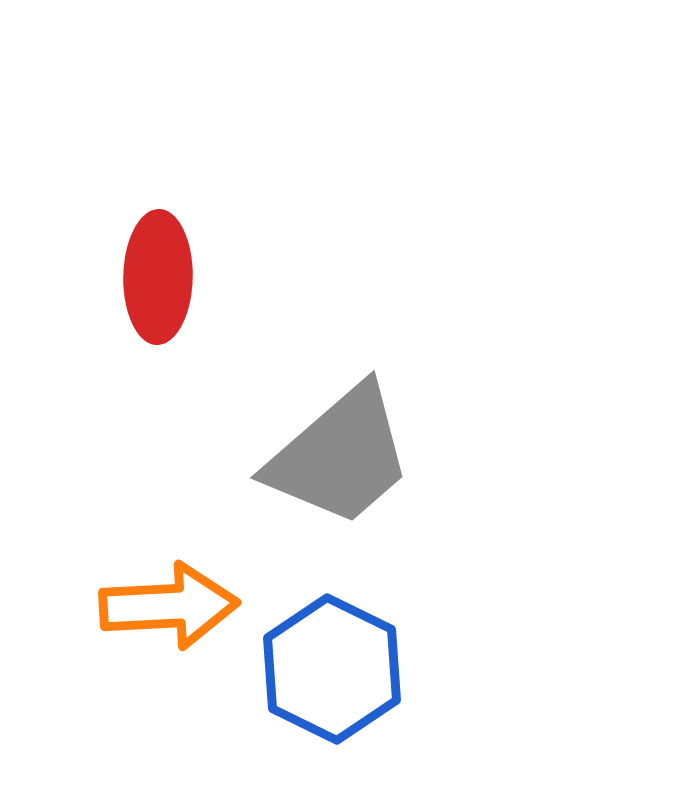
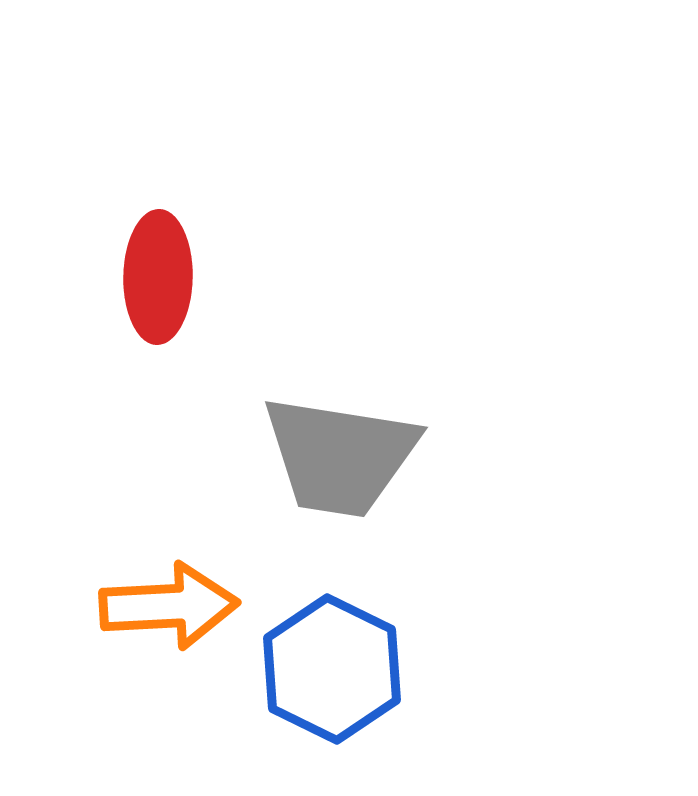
gray trapezoid: rotated 50 degrees clockwise
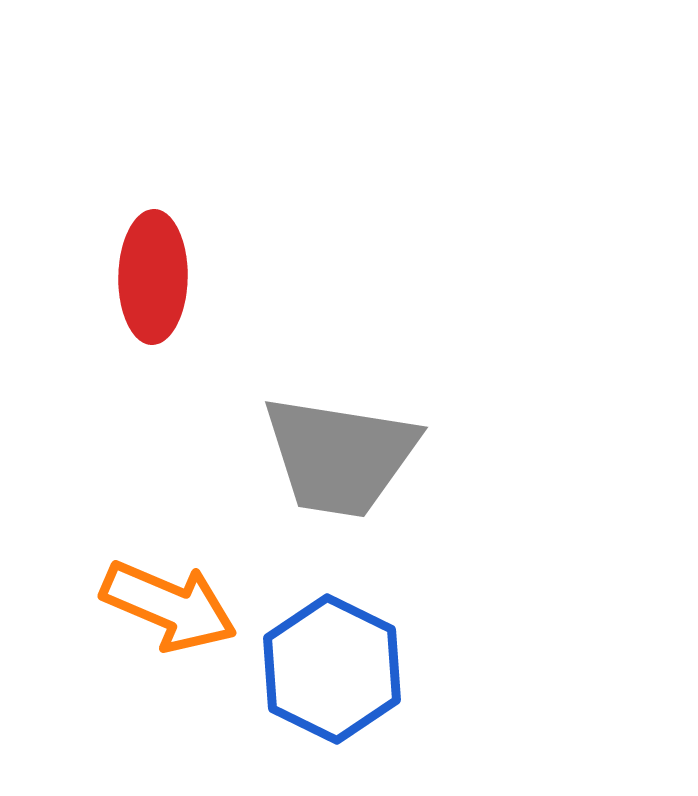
red ellipse: moved 5 px left
orange arrow: rotated 26 degrees clockwise
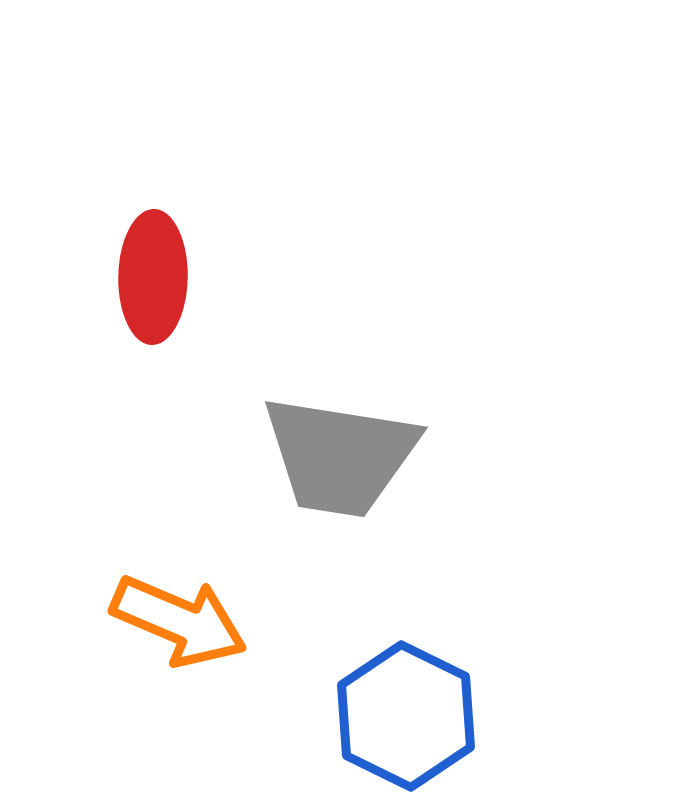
orange arrow: moved 10 px right, 15 px down
blue hexagon: moved 74 px right, 47 px down
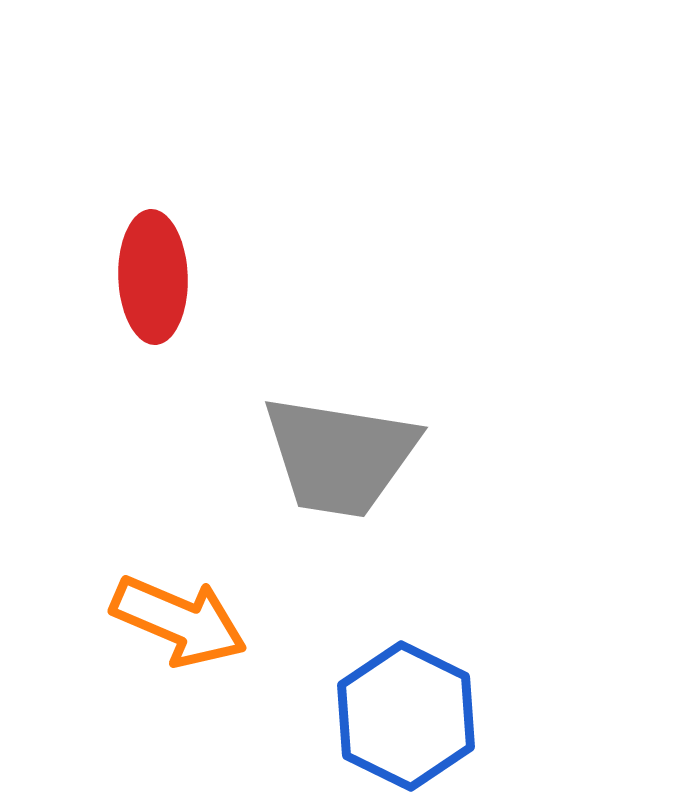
red ellipse: rotated 3 degrees counterclockwise
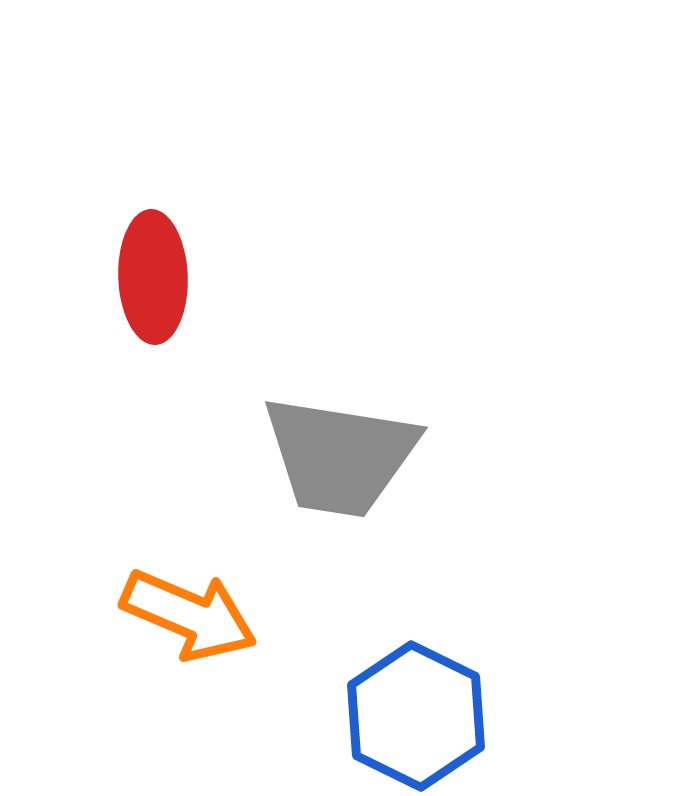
orange arrow: moved 10 px right, 6 px up
blue hexagon: moved 10 px right
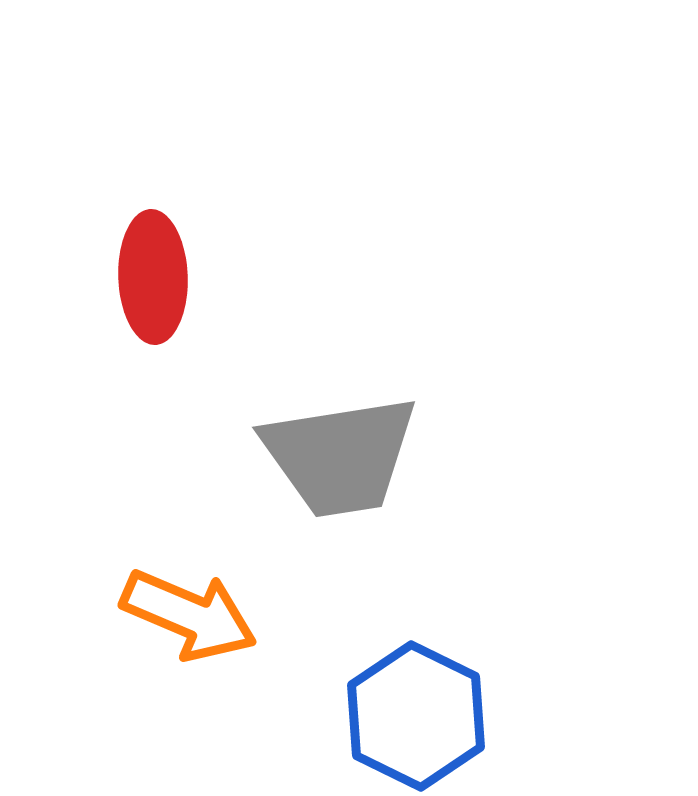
gray trapezoid: rotated 18 degrees counterclockwise
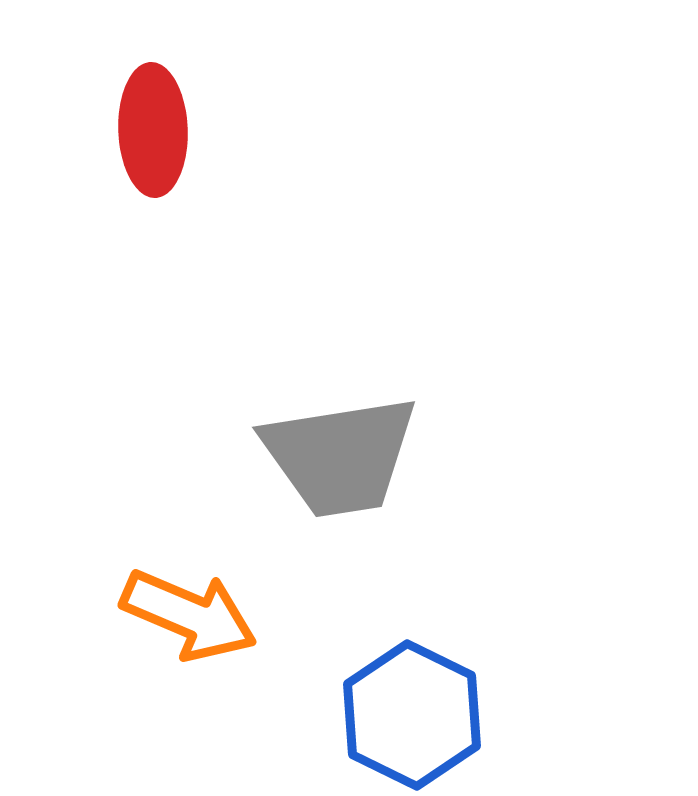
red ellipse: moved 147 px up
blue hexagon: moved 4 px left, 1 px up
